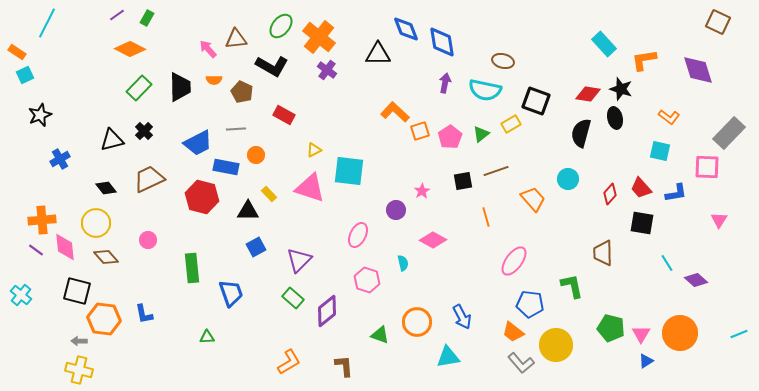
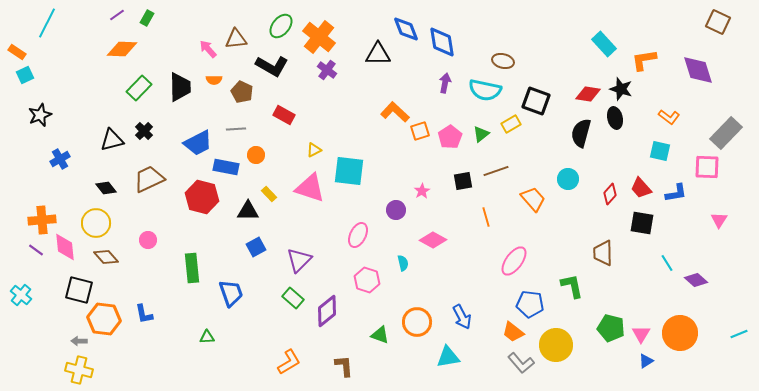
orange diamond at (130, 49): moved 8 px left; rotated 24 degrees counterclockwise
gray rectangle at (729, 133): moved 3 px left
black square at (77, 291): moved 2 px right, 1 px up
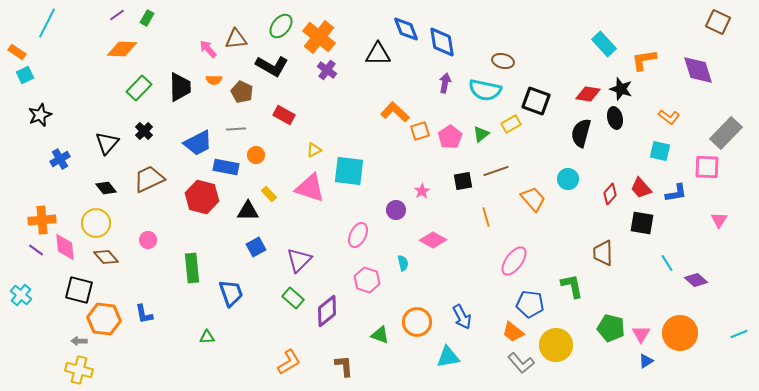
black triangle at (112, 140): moved 5 px left, 3 px down; rotated 35 degrees counterclockwise
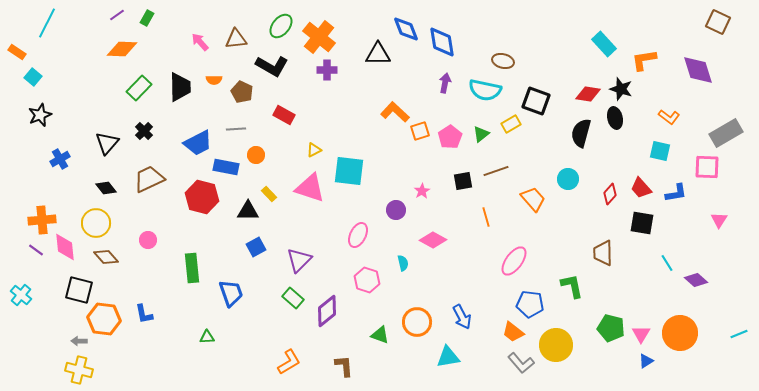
pink arrow at (208, 49): moved 8 px left, 7 px up
purple cross at (327, 70): rotated 36 degrees counterclockwise
cyan square at (25, 75): moved 8 px right, 2 px down; rotated 24 degrees counterclockwise
gray rectangle at (726, 133): rotated 16 degrees clockwise
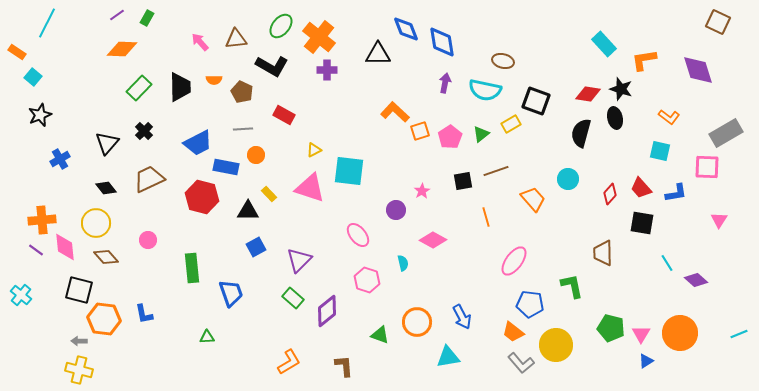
gray line at (236, 129): moved 7 px right
pink ellipse at (358, 235): rotated 65 degrees counterclockwise
